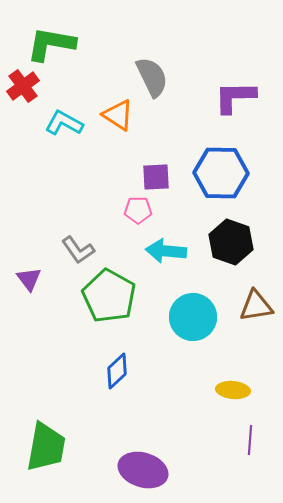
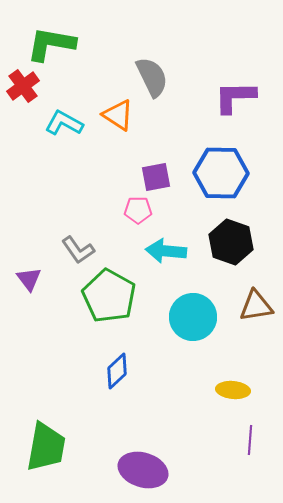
purple square: rotated 8 degrees counterclockwise
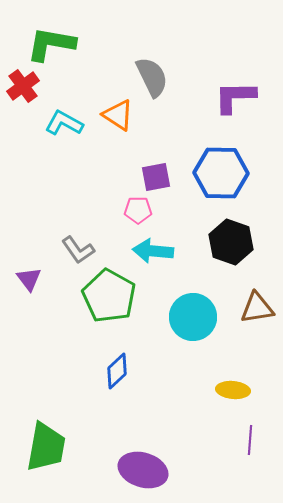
cyan arrow: moved 13 px left
brown triangle: moved 1 px right, 2 px down
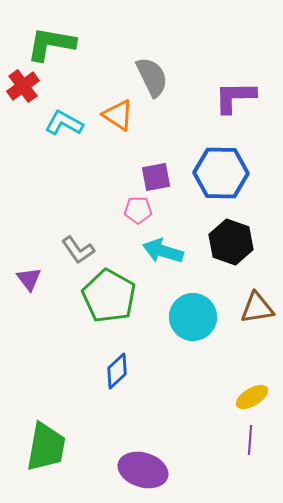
cyan arrow: moved 10 px right; rotated 12 degrees clockwise
yellow ellipse: moved 19 px right, 7 px down; rotated 36 degrees counterclockwise
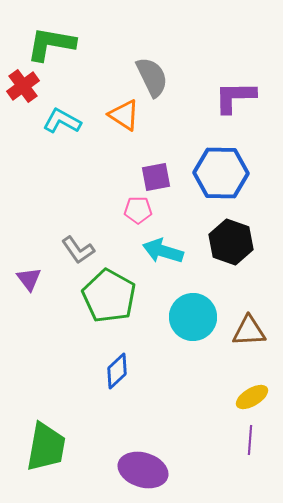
orange triangle: moved 6 px right
cyan L-shape: moved 2 px left, 2 px up
brown triangle: moved 8 px left, 23 px down; rotated 6 degrees clockwise
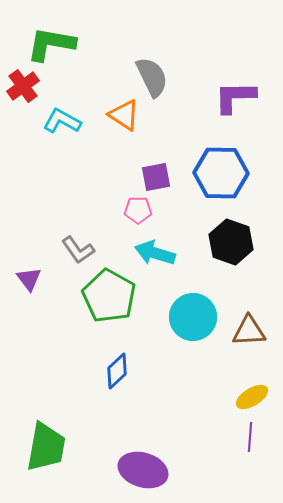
cyan arrow: moved 8 px left, 2 px down
purple line: moved 3 px up
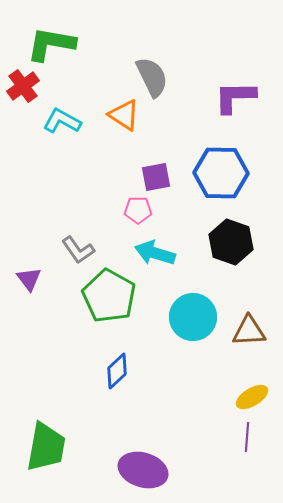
purple line: moved 3 px left
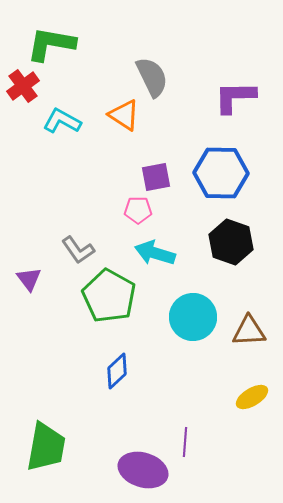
purple line: moved 62 px left, 5 px down
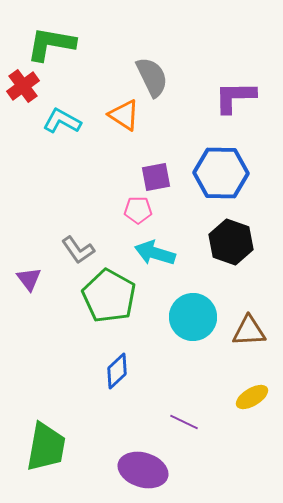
purple line: moved 1 px left, 20 px up; rotated 68 degrees counterclockwise
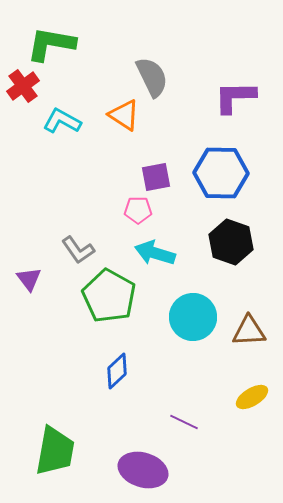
green trapezoid: moved 9 px right, 4 px down
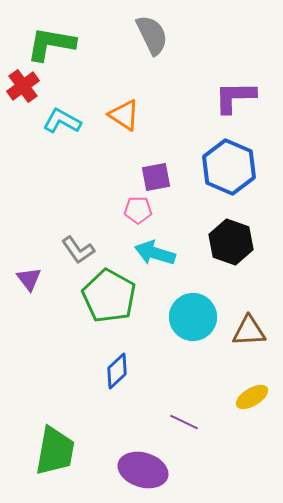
gray semicircle: moved 42 px up
blue hexagon: moved 8 px right, 6 px up; rotated 22 degrees clockwise
